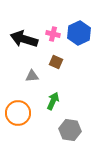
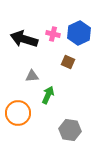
brown square: moved 12 px right
green arrow: moved 5 px left, 6 px up
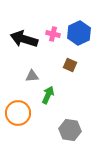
brown square: moved 2 px right, 3 px down
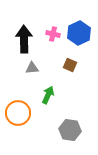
black arrow: rotated 72 degrees clockwise
gray triangle: moved 8 px up
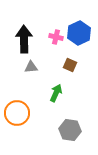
pink cross: moved 3 px right, 3 px down
gray triangle: moved 1 px left, 1 px up
green arrow: moved 8 px right, 2 px up
orange circle: moved 1 px left
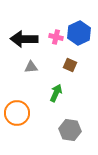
black arrow: rotated 88 degrees counterclockwise
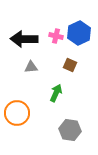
pink cross: moved 1 px up
